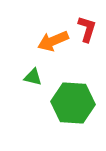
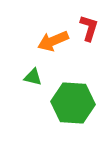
red L-shape: moved 2 px right, 1 px up
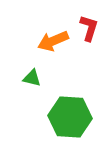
green triangle: moved 1 px left, 1 px down
green hexagon: moved 3 px left, 14 px down
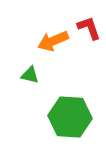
red L-shape: rotated 36 degrees counterclockwise
green triangle: moved 2 px left, 3 px up
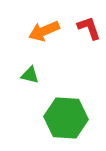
orange arrow: moved 9 px left, 10 px up
green hexagon: moved 4 px left, 1 px down
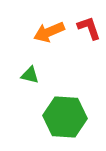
orange arrow: moved 5 px right, 1 px down
green hexagon: moved 1 px left, 1 px up
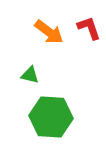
orange arrow: rotated 120 degrees counterclockwise
green hexagon: moved 14 px left
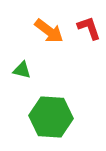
orange arrow: moved 1 px up
green triangle: moved 8 px left, 5 px up
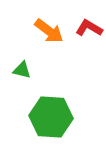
red L-shape: rotated 40 degrees counterclockwise
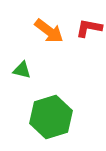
red L-shape: rotated 20 degrees counterclockwise
green hexagon: rotated 21 degrees counterclockwise
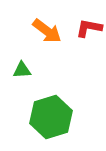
orange arrow: moved 2 px left
green triangle: rotated 18 degrees counterclockwise
